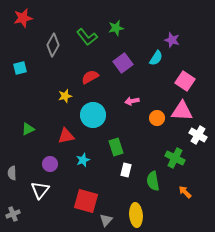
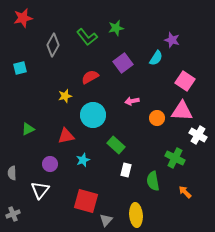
green rectangle: moved 2 px up; rotated 30 degrees counterclockwise
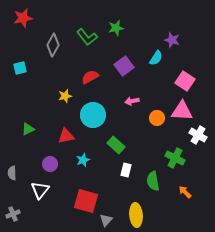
purple square: moved 1 px right, 3 px down
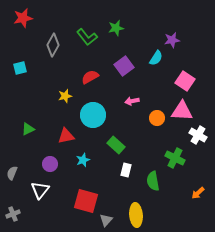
purple star: rotated 28 degrees counterclockwise
gray semicircle: rotated 24 degrees clockwise
orange arrow: moved 13 px right, 1 px down; rotated 88 degrees counterclockwise
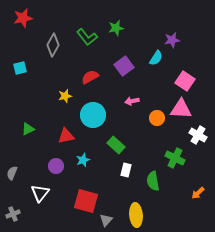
pink triangle: moved 1 px left, 2 px up
purple circle: moved 6 px right, 2 px down
white triangle: moved 3 px down
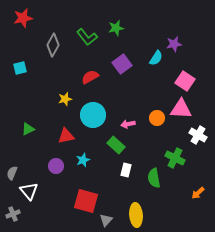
purple star: moved 2 px right, 4 px down
purple square: moved 2 px left, 2 px up
yellow star: moved 3 px down
pink arrow: moved 4 px left, 23 px down
green semicircle: moved 1 px right, 3 px up
white triangle: moved 11 px left, 2 px up; rotated 18 degrees counterclockwise
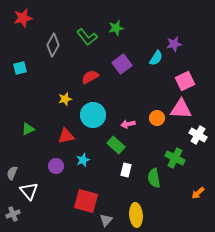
pink square: rotated 30 degrees clockwise
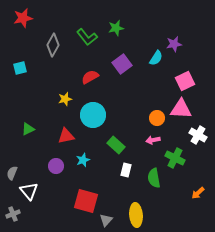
pink arrow: moved 25 px right, 16 px down
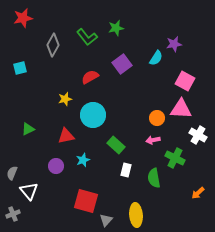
pink square: rotated 36 degrees counterclockwise
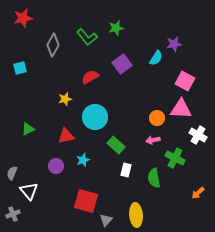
cyan circle: moved 2 px right, 2 px down
